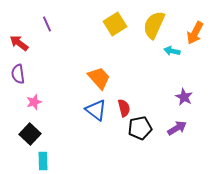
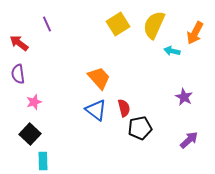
yellow square: moved 3 px right
purple arrow: moved 12 px right, 12 px down; rotated 12 degrees counterclockwise
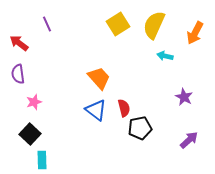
cyan arrow: moved 7 px left, 5 px down
cyan rectangle: moved 1 px left, 1 px up
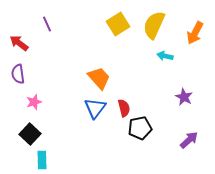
blue triangle: moved 1 px left, 2 px up; rotated 30 degrees clockwise
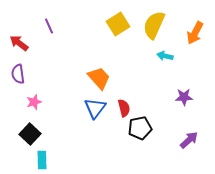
purple line: moved 2 px right, 2 px down
purple star: rotated 30 degrees counterclockwise
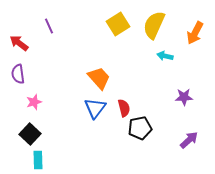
cyan rectangle: moved 4 px left
